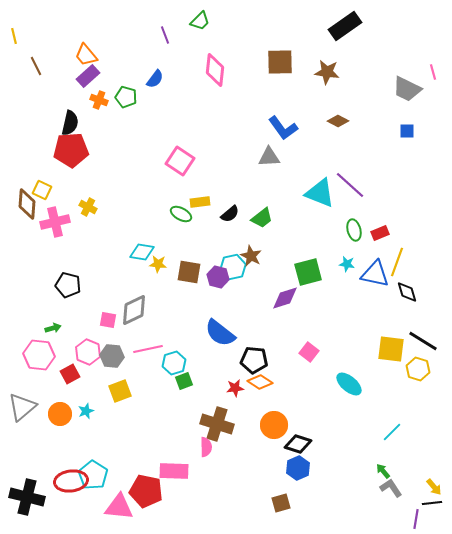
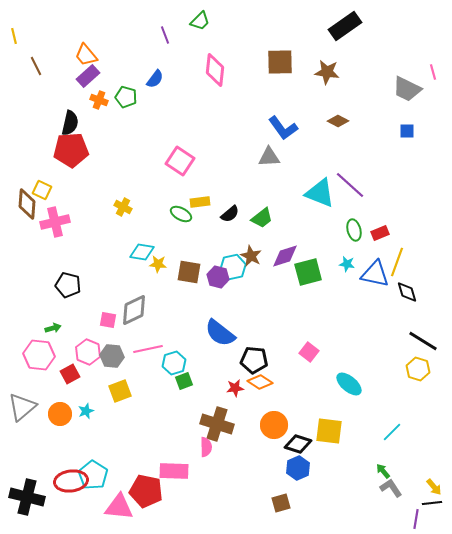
yellow cross at (88, 207): moved 35 px right
purple diamond at (285, 298): moved 42 px up
yellow square at (391, 349): moved 62 px left, 82 px down
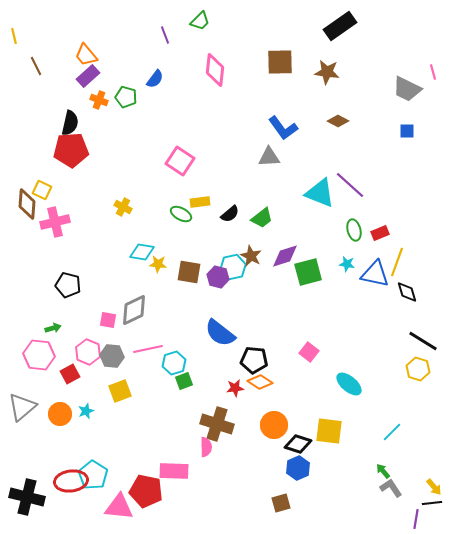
black rectangle at (345, 26): moved 5 px left
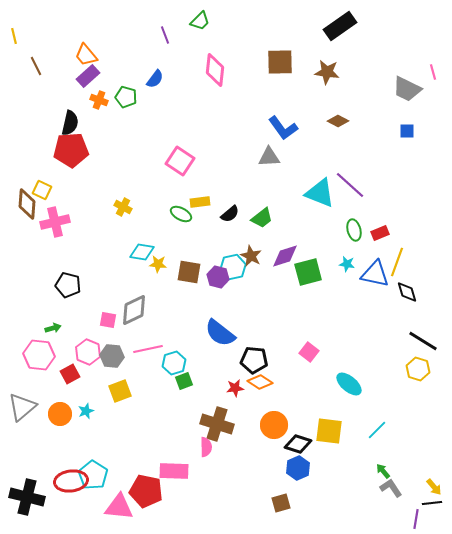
cyan line at (392, 432): moved 15 px left, 2 px up
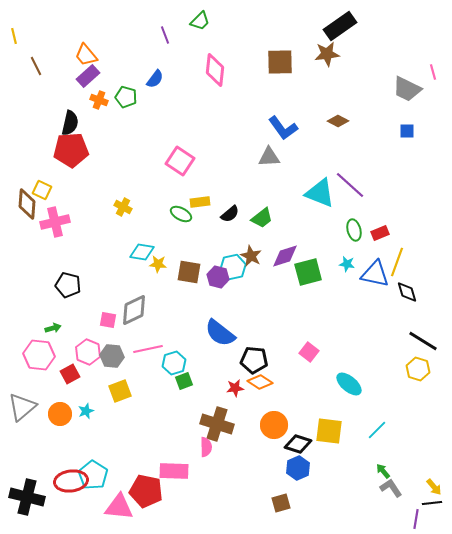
brown star at (327, 72): moved 18 px up; rotated 15 degrees counterclockwise
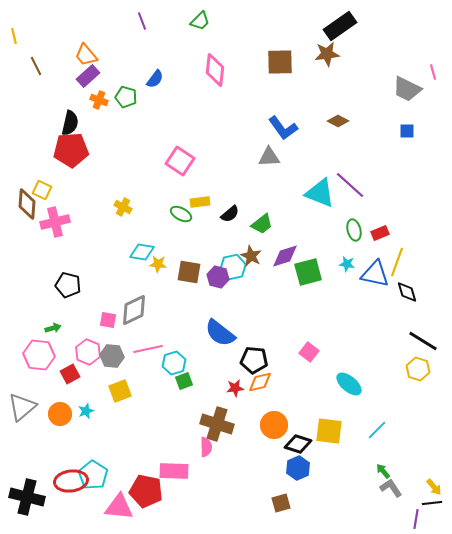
purple line at (165, 35): moved 23 px left, 14 px up
green trapezoid at (262, 218): moved 6 px down
orange diamond at (260, 382): rotated 45 degrees counterclockwise
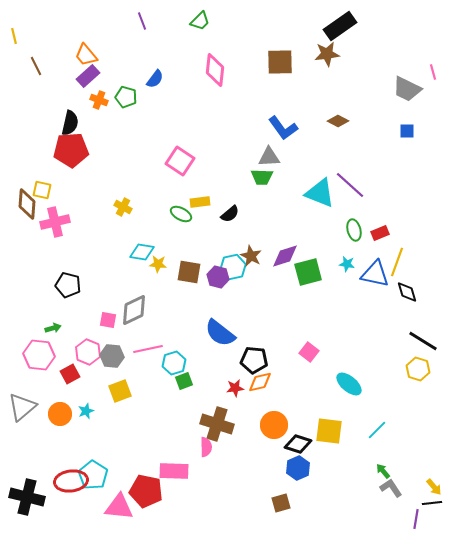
yellow square at (42, 190): rotated 12 degrees counterclockwise
green trapezoid at (262, 224): moved 47 px up; rotated 40 degrees clockwise
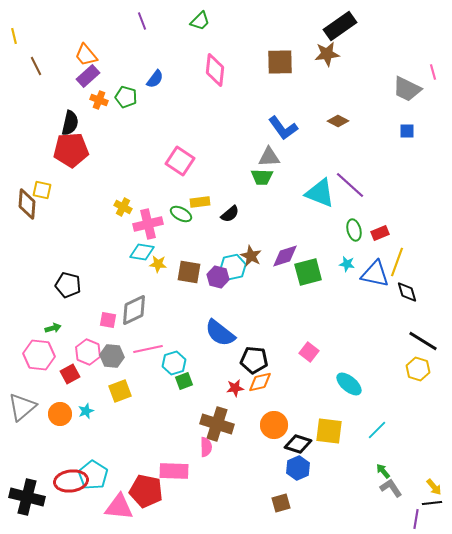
pink cross at (55, 222): moved 93 px right, 2 px down
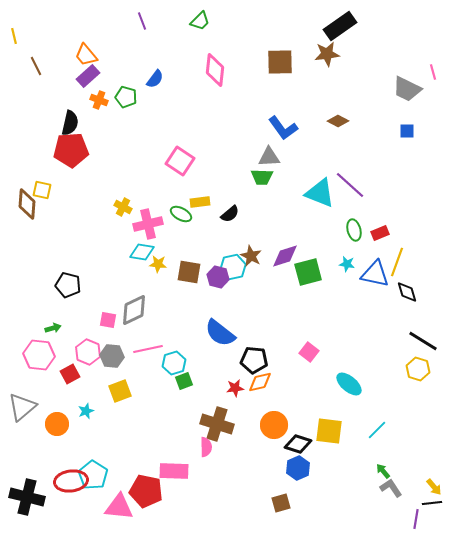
orange circle at (60, 414): moved 3 px left, 10 px down
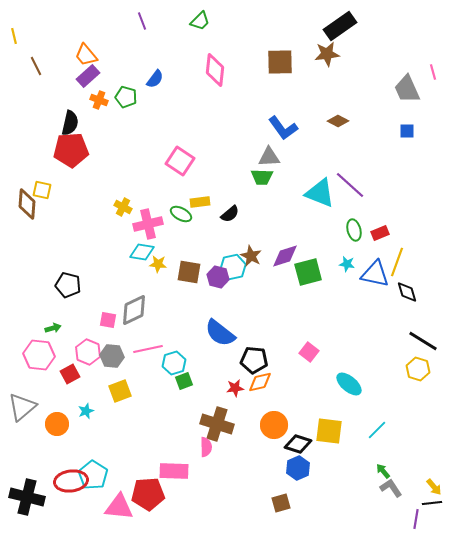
gray trapezoid at (407, 89): rotated 40 degrees clockwise
red pentagon at (146, 491): moved 2 px right, 3 px down; rotated 16 degrees counterclockwise
